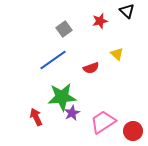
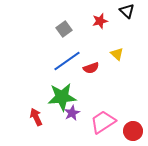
blue line: moved 14 px right, 1 px down
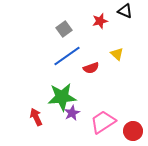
black triangle: moved 2 px left; rotated 21 degrees counterclockwise
blue line: moved 5 px up
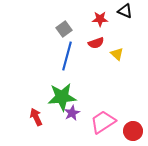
red star: moved 2 px up; rotated 14 degrees clockwise
blue line: rotated 40 degrees counterclockwise
red semicircle: moved 5 px right, 25 px up
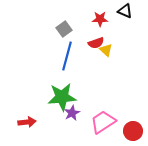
yellow triangle: moved 11 px left, 4 px up
red arrow: moved 9 px left, 5 px down; rotated 108 degrees clockwise
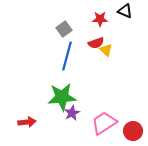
pink trapezoid: moved 1 px right, 1 px down
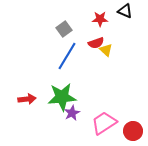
blue line: rotated 16 degrees clockwise
red arrow: moved 23 px up
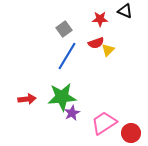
yellow triangle: moved 2 px right; rotated 32 degrees clockwise
red circle: moved 2 px left, 2 px down
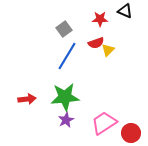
green star: moved 3 px right
purple star: moved 6 px left, 7 px down
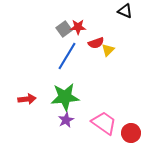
red star: moved 22 px left, 8 px down
pink trapezoid: rotated 68 degrees clockwise
